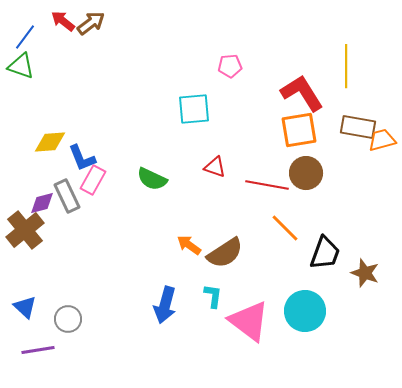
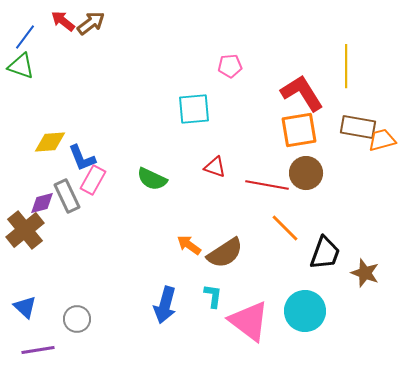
gray circle: moved 9 px right
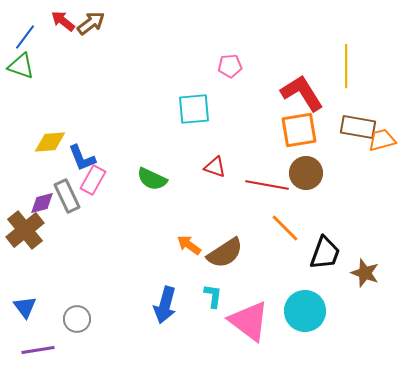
blue triangle: rotated 10 degrees clockwise
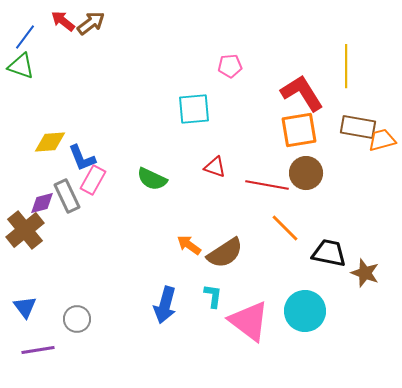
black trapezoid: moved 4 px right; rotated 99 degrees counterclockwise
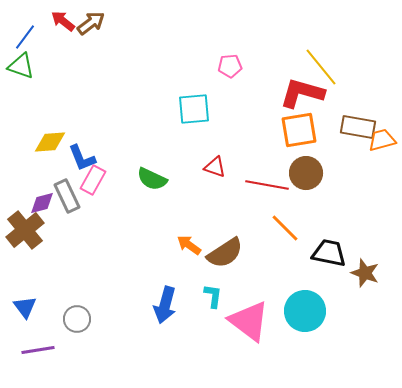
yellow line: moved 25 px left, 1 px down; rotated 39 degrees counterclockwise
red L-shape: rotated 42 degrees counterclockwise
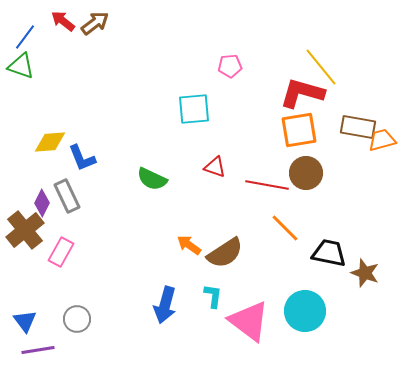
brown arrow: moved 4 px right
pink rectangle: moved 32 px left, 72 px down
purple diamond: rotated 48 degrees counterclockwise
blue triangle: moved 14 px down
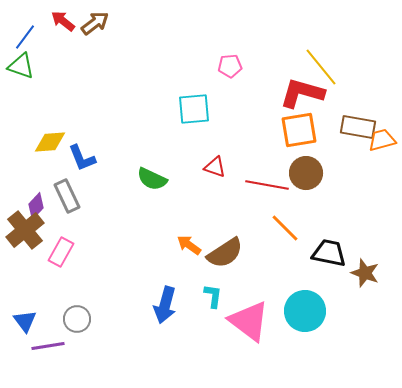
purple diamond: moved 6 px left, 3 px down; rotated 16 degrees clockwise
purple line: moved 10 px right, 4 px up
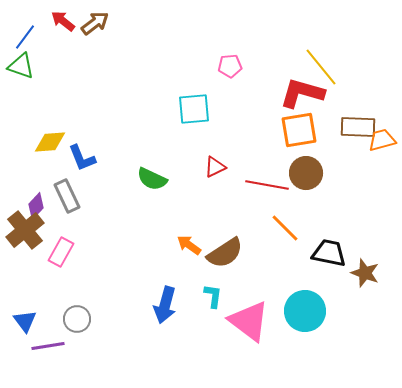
brown rectangle: rotated 8 degrees counterclockwise
red triangle: rotated 45 degrees counterclockwise
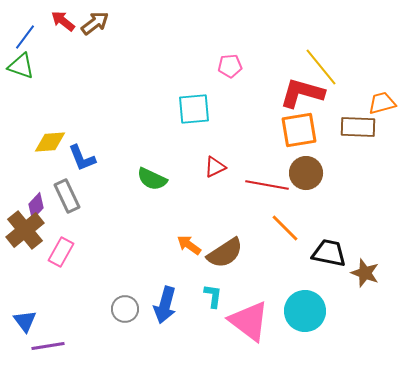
orange trapezoid: moved 37 px up
gray circle: moved 48 px right, 10 px up
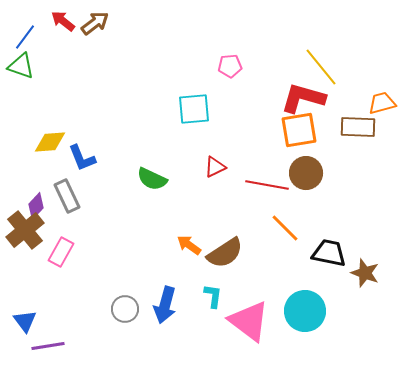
red L-shape: moved 1 px right, 5 px down
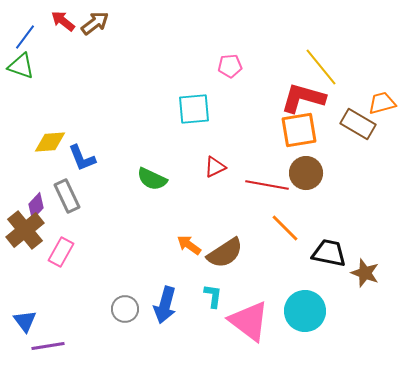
brown rectangle: moved 3 px up; rotated 28 degrees clockwise
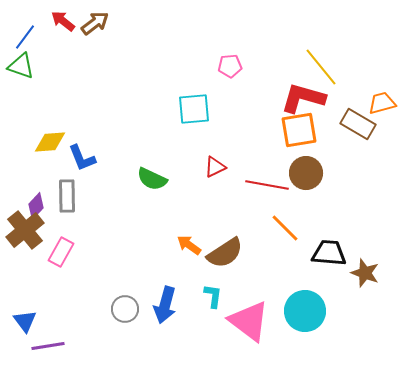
gray rectangle: rotated 24 degrees clockwise
black trapezoid: rotated 6 degrees counterclockwise
